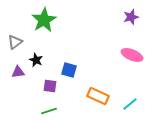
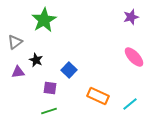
pink ellipse: moved 2 px right, 2 px down; rotated 25 degrees clockwise
blue square: rotated 28 degrees clockwise
purple square: moved 2 px down
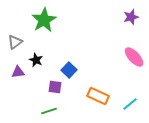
purple square: moved 5 px right, 1 px up
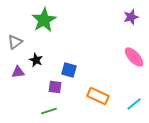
blue square: rotated 28 degrees counterclockwise
cyan line: moved 4 px right
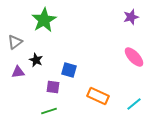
purple square: moved 2 px left
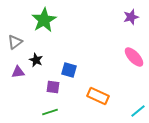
cyan line: moved 4 px right, 7 px down
green line: moved 1 px right, 1 px down
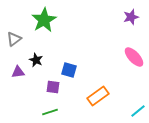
gray triangle: moved 1 px left, 3 px up
orange rectangle: rotated 60 degrees counterclockwise
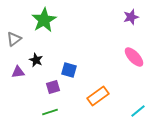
purple square: rotated 24 degrees counterclockwise
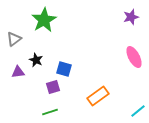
pink ellipse: rotated 15 degrees clockwise
blue square: moved 5 px left, 1 px up
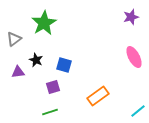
green star: moved 3 px down
blue square: moved 4 px up
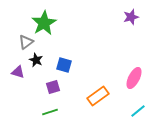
gray triangle: moved 12 px right, 3 px down
pink ellipse: moved 21 px down; rotated 55 degrees clockwise
purple triangle: rotated 24 degrees clockwise
